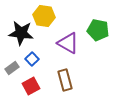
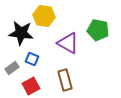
blue square: rotated 24 degrees counterclockwise
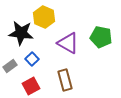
yellow hexagon: moved 1 px down; rotated 15 degrees clockwise
green pentagon: moved 3 px right, 7 px down
blue square: rotated 24 degrees clockwise
gray rectangle: moved 2 px left, 2 px up
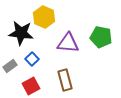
purple triangle: rotated 25 degrees counterclockwise
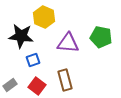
black star: moved 3 px down
blue square: moved 1 px right, 1 px down; rotated 24 degrees clockwise
gray rectangle: moved 19 px down
red square: moved 6 px right; rotated 24 degrees counterclockwise
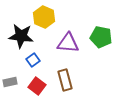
blue square: rotated 16 degrees counterclockwise
gray rectangle: moved 3 px up; rotated 24 degrees clockwise
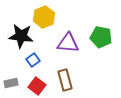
yellow hexagon: rotated 15 degrees clockwise
gray rectangle: moved 1 px right, 1 px down
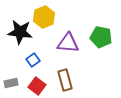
black star: moved 1 px left, 4 px up
